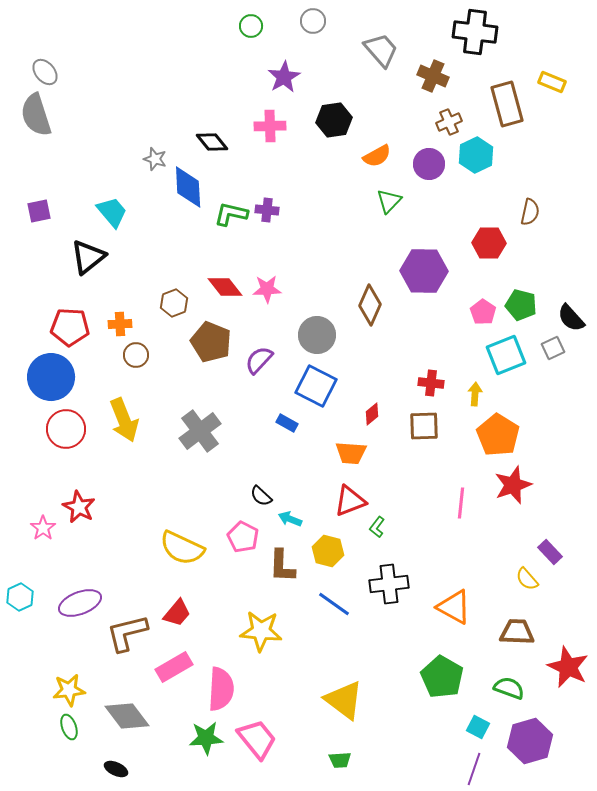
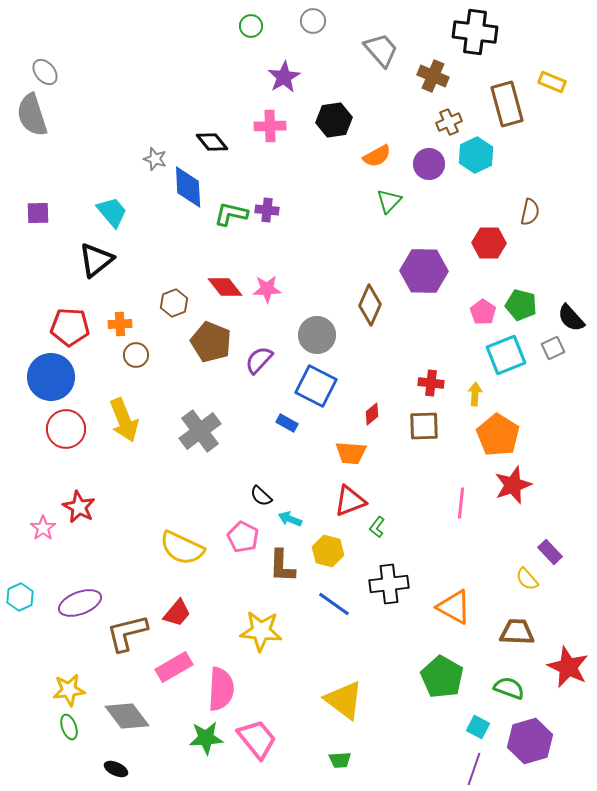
gray semicircle at (36, 115): moved 4 px left
purple square at (39, 211): moved 1 px left, 2 px down; rotated 10 degrees clockwise
black triangle at (88, 257): moved 8 px right, 3 px down
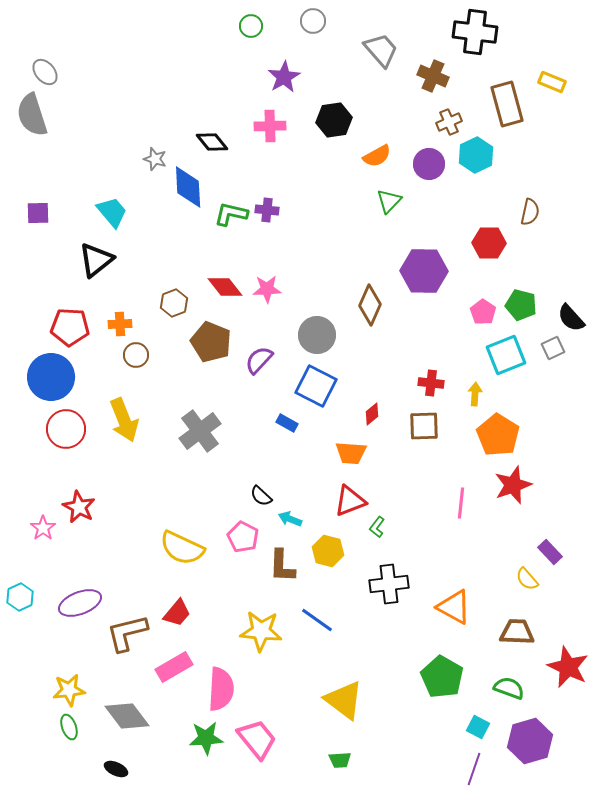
blue line at (334, 604): moved 17 px left, 16 px down
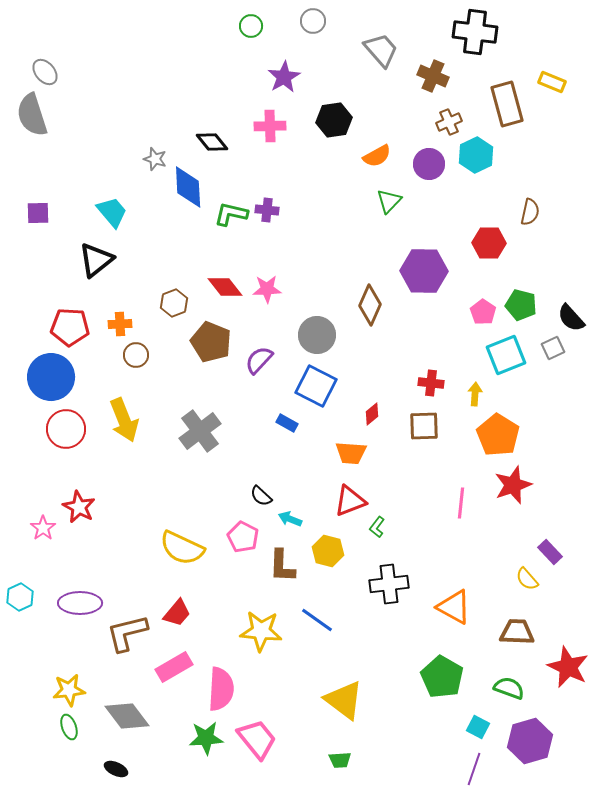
purple ellipse at (80, 603): rotated 21 degrees clockwise
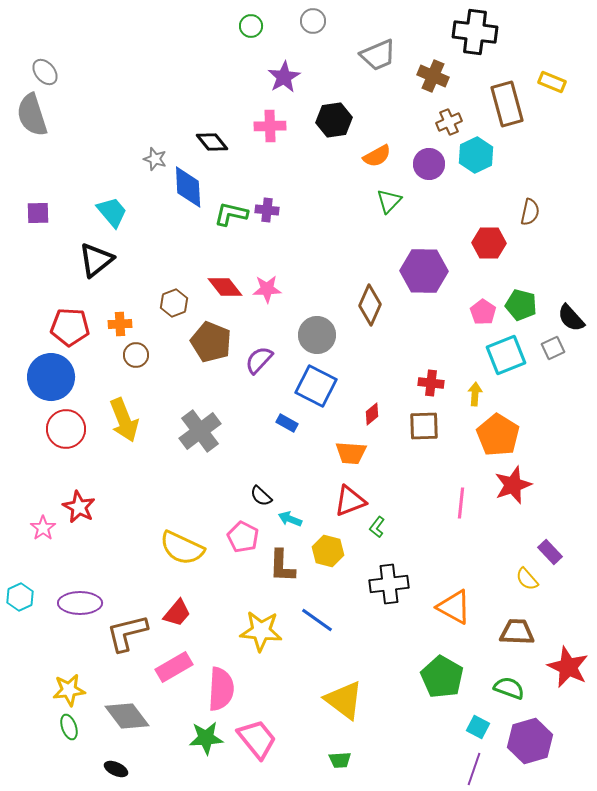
gray trapezoid at (381, 50): moved 3 px left, 5 px down; rotated 108 degrees clockwise
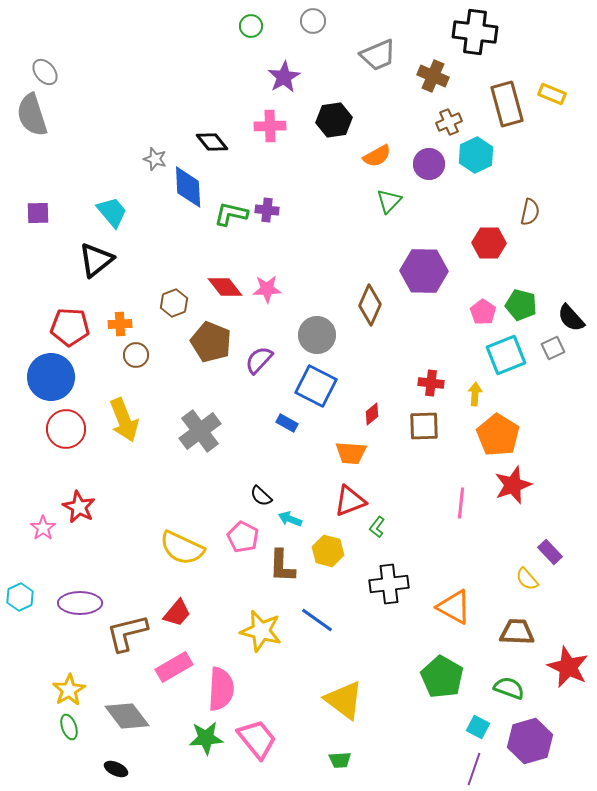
yellow rectangle at (552, 82): moved 12 px down
yellow star at (261, 631): rotated 9 degrees clockwise
yellow star at (69, 690): rotated 24 degrees counterclockwise
